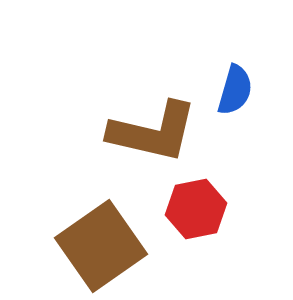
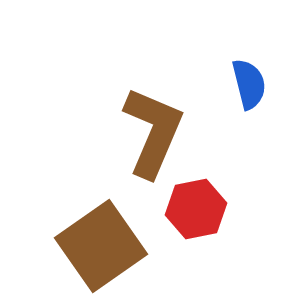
blue semicircle: moved 14 px right, 6 px up; rotated 30 degrees counterclockwise
brown L-shape: rotated 80 degrees counterclockwise
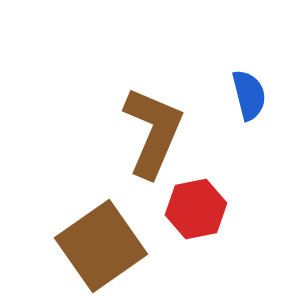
blue semicircle: moved 11 px down
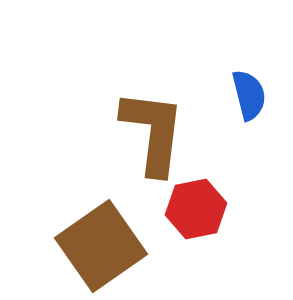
brown L-shape: rotated 16 degrees counterclockwise
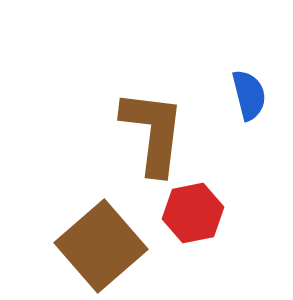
red hexagon: moved 3 px left, 4 px down
brown square: rotated 6 degrees counterclockwise
